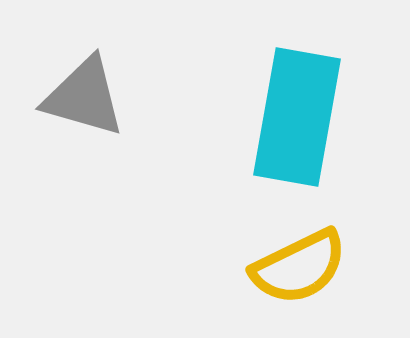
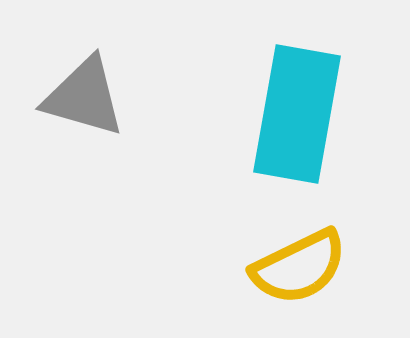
cyan rectangle: moved 3 px up
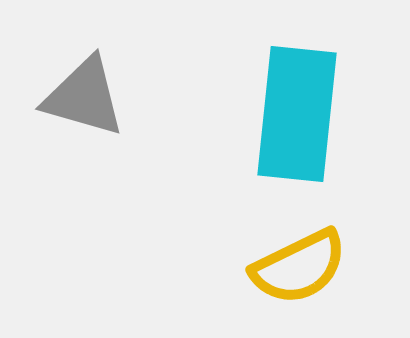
cyan rectangle: rotated 4 degrees counterclockwise
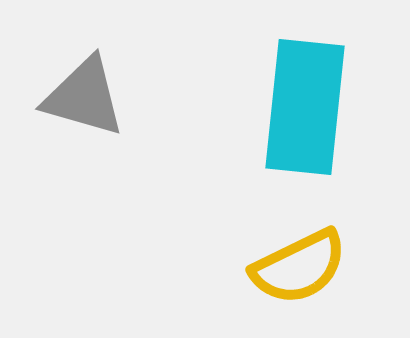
cyan rectangle: moved 8 px right, 7 px up
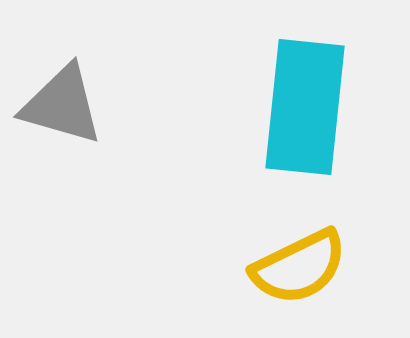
gray triangle: moved 22 px left, 8 px down
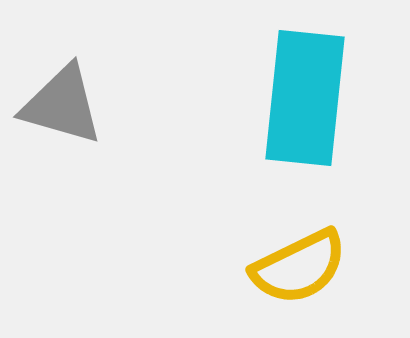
cyan rectangle: moved 9 px up
